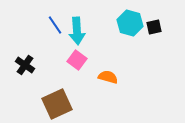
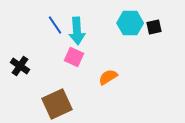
cyan hexagon: rotated 15 degrees counterclockwise
pink square: moved 3 px left, 3 px up; rotated 12 degrees counterclockwise
black cross: moved 5 px left, 1 px down
orange semicircle: rotated 48 degrees counterclockwise
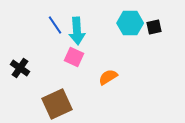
black cross: moved 2 px down
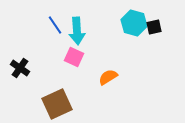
cyan hexagon: moved 4 px right; rotated 15 degrees clockwise
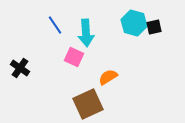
cyan arrow: moved 9 px right, 2 px down
brown square: moved 31 px right
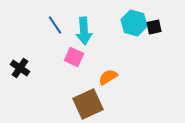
cyan arrow: moved 2 px left, 2 px up
